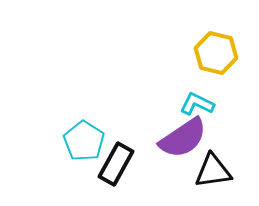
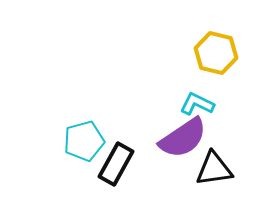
cyan pentagon: rotated 24 degrees clockwise
black triangle: moved 1 px right, 2 px up
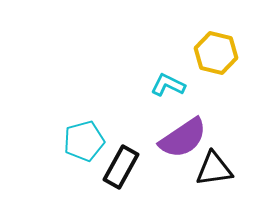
cyan L-shape: moved 29 px left, 19 px up
black rectangle: moved 5 px right, 3 px down
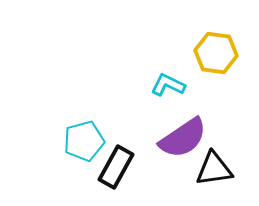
yellow hexagon: rotated 6 degrees counterclockwise
black rectangle: moved 5 px left
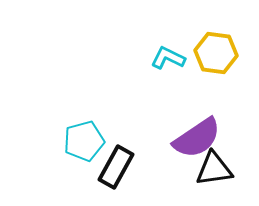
cyan L-shape: moved 27 px up
purple semicircle: moved 14 px right
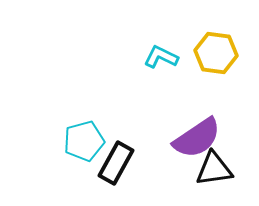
cyan L-shape: moved 7 px left, 1 px up
black rectangle: moved 4 px up
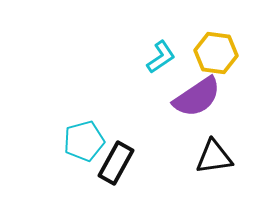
cyan L-shape: rotated 120 degrees clockwise
purple semicircle: moved 41 px up
black triangle: moved 12 px up
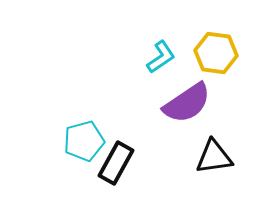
purple semicircle: moved 10 px left, 6 px down
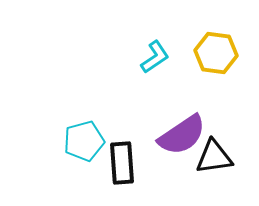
cyan L-shape: moved 6 px left
purple semicircle: moved 5 px left, 32 px down
black rectangle: moved 6 px right; rotated 33 degrees counterclockwise
